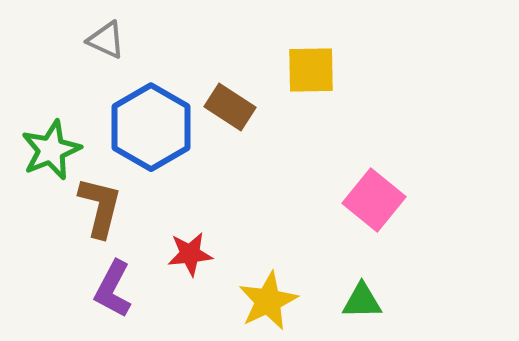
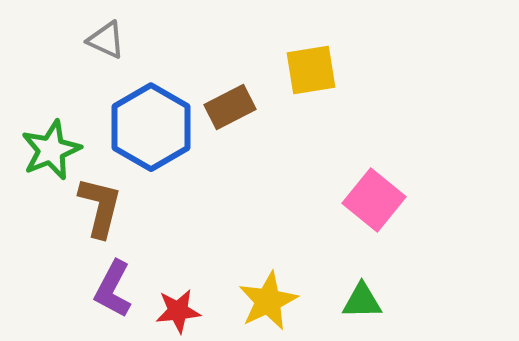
yellow square: rotated 8 degrees counterclockwise
brown rectangle: rotated 60 degrees counterclockwise
red star: moved 12 px left, 57 px down
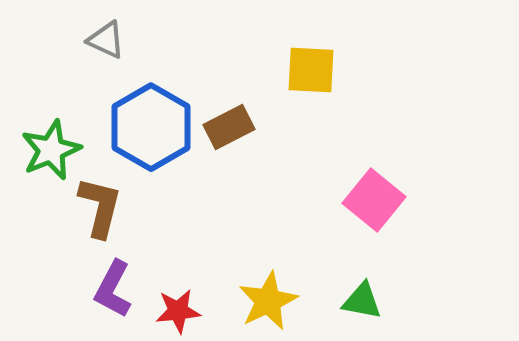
yellow square: rotated 12 degrees clockwise
brown rectangle: moved 1 px left, 20 px down
green triangle: rotated 12 degrees clockwise
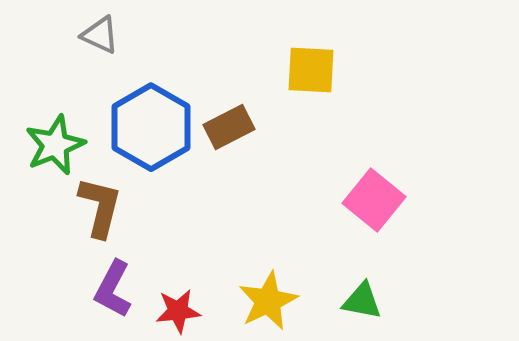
gray triangle: moved 6 px left, 5 px up
green star: moved 4 px right, 5 px up
